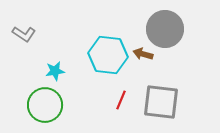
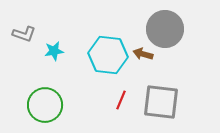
gray L-shape: rotated 15 degrees counterclockwise
cyan star: moved 1 px left, 20 px up
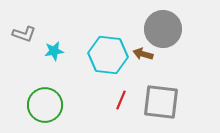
gray circle: moved 2 px left
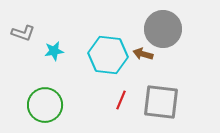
gray L-shape: moved 1 px left, 1 px up
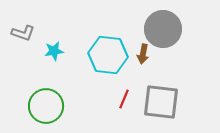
brown arrow: rotated 96 degrees counterclockwise
red line: moved 3 px right, 1 px up
green circle: moved 1 px right, 1 px down
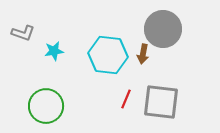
red line: moved 2 px right
